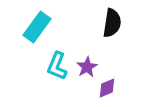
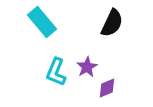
black semicircle: rotated 16 degrees clockwise
cyan rectangle: moved 5 px right, 5 px up; rotated 76 degrees counterclockwise
cyan L-shape: moved 1 px left, 6 px down
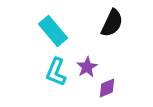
cyan rectangle: moved 11 px right, 9 px down
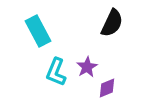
cyan rectangle: moved 15 px left; rotated 12 degrees clockwise
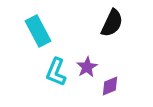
purple diamond: moved 3 px right, 2 px up
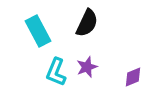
black semicircle: moved 25 px left
purple star: rotated 10 degrees clockwise
purple diamond: moved 23 px right, 9 px up
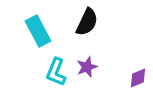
black semicircle: moved 1 px up
purple diamond: moved 5 px right, 1 px down
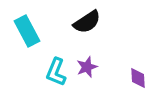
black semicircle: rotated 32 degrees clockwise
cyan rectangle: moved 11 px left
purple diamond: rotated 70 degrees counterclockwise
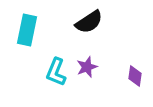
black semicircle: moved 2 px right
cyan rectangle: moved 1 px up; rotated 40 degrees clockwise
purple diamond: moved 3 px left, 2 px up; rotated 10 degrees clockwise
